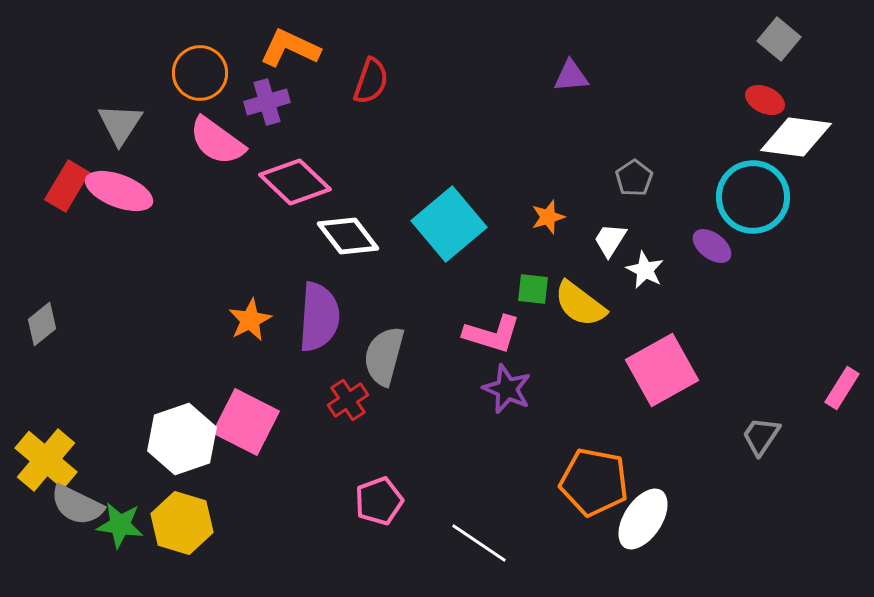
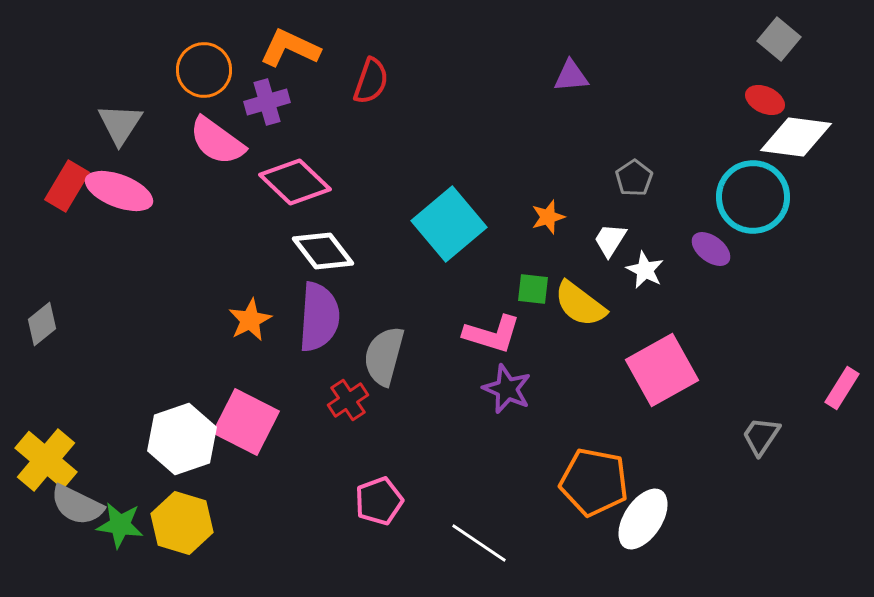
orange circle at (200, 73): moved 4 px right, 3 px up
white diamond at (348, 236): moved 25 px left, 15 px down
purple ellipse at (712, 246): moved 1 px left, 3 px down
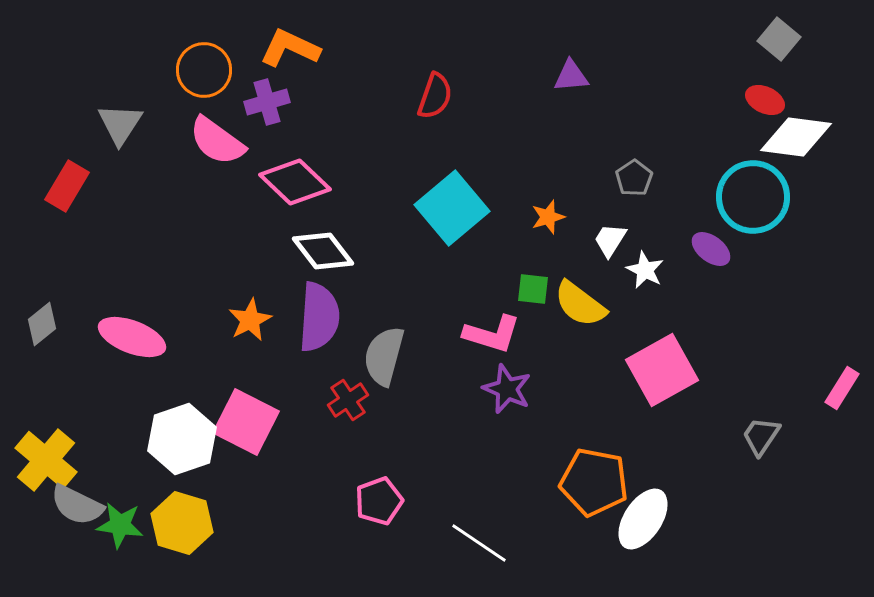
red semicircle at (371, 81): moved 64 px right, 15 px down
pink ellipse at (119, 191): moved 13 px right, 146 px down
cyan square at (449, 224): moved 3 px right, 16 px up
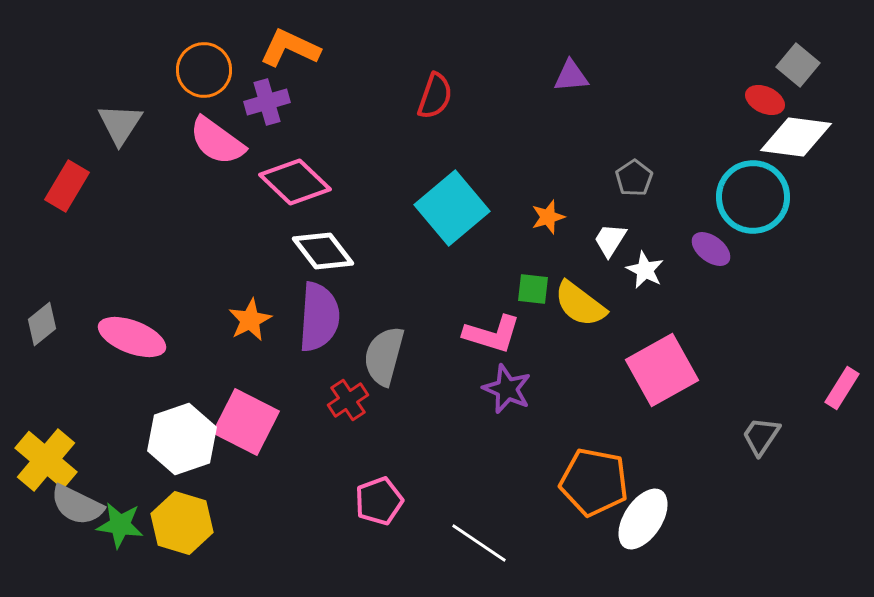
gray square at (779, 39): moved 19 px right, 26 px down
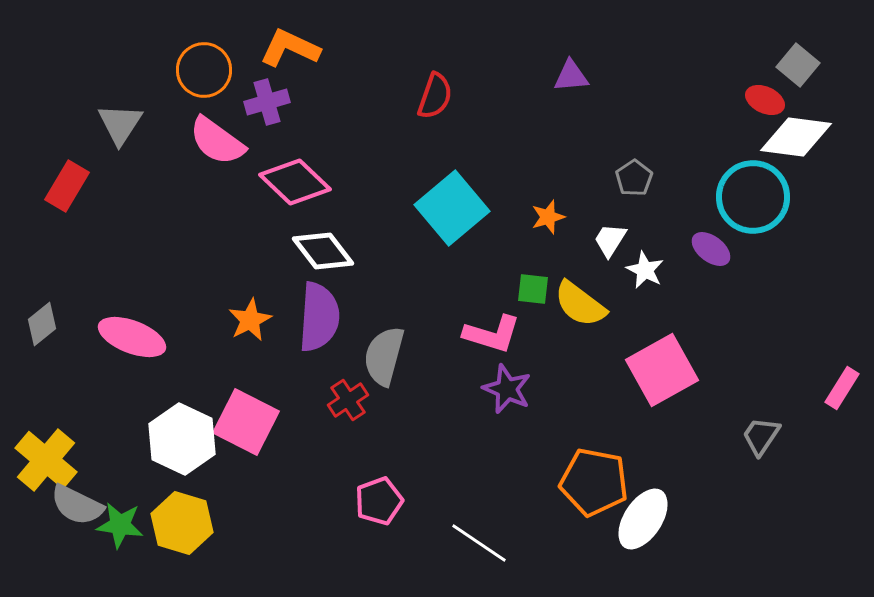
white hexagon at (182, 439): rotated 16 degrees counterclockwise
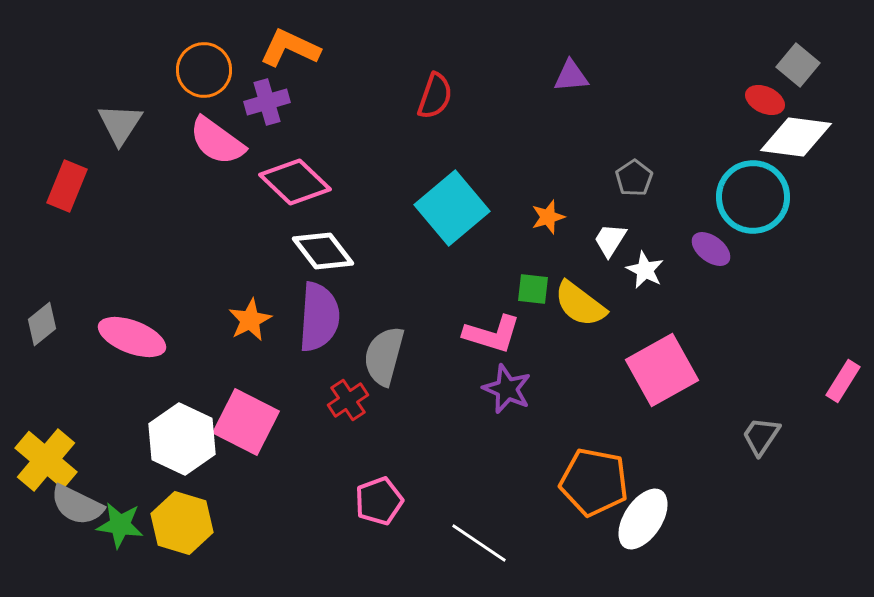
red rectangle at (67, 186): rotated 9 degrees counterclockwise
pink rectangle at (842, 388): moved 1 px right, 7 px up
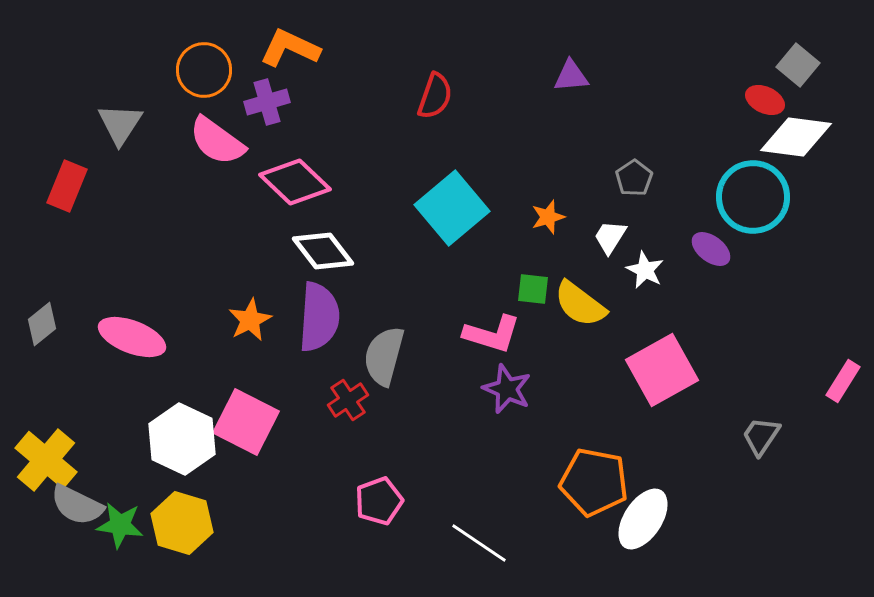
white trapezoid at (610, 240): moved 3 px up
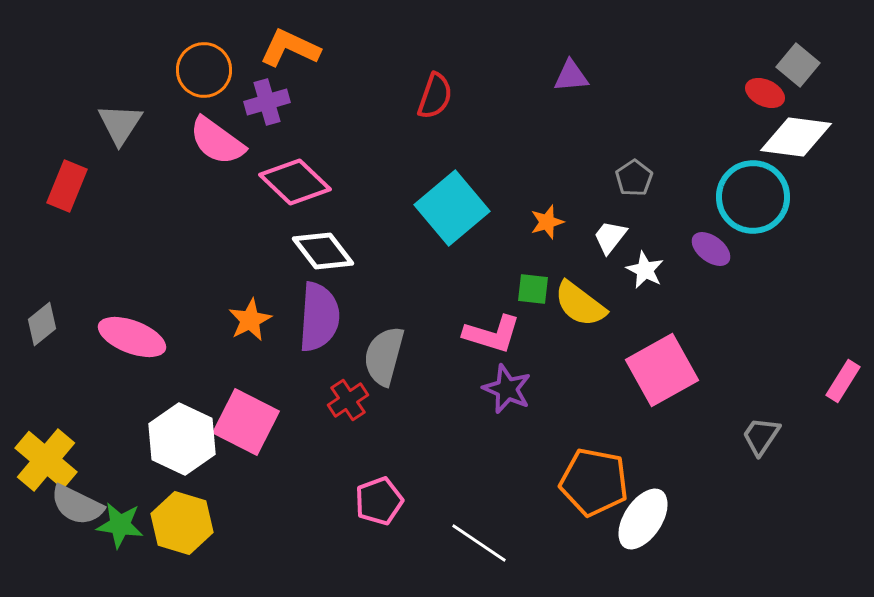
red ellipse at (765, 100): moved 7 px up
orange star at (548, 217): moved 1 px left, 5 px down
white trapezoid at (610, 237): rotated 6 degrees clockwise
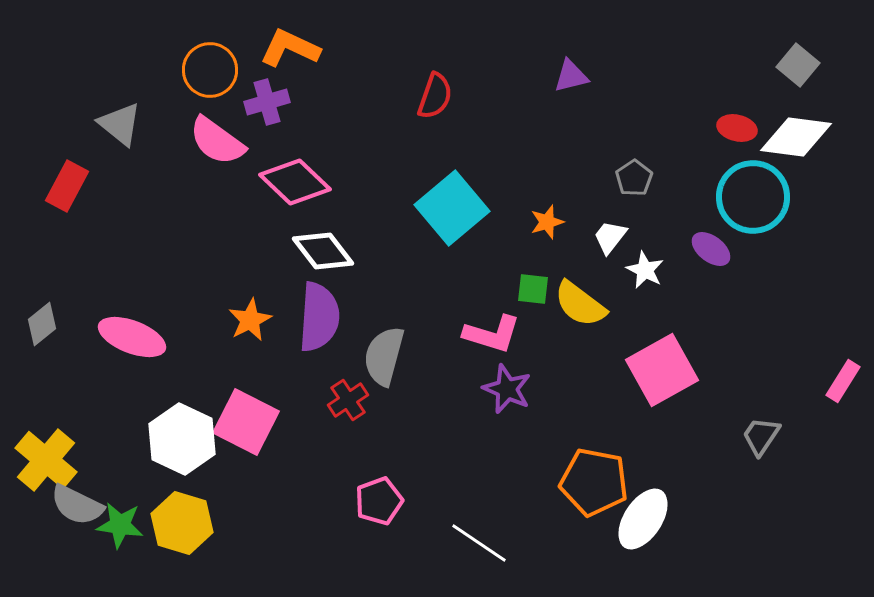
orange circle at (204, 70): moved 6 px right
purple triangle at (571, 76): rotated 9 degrees counterclockwise
red ellipse at (765, 93): moved 28 px left, 35 px down; rotated 12 degrees counterclockwise
gray triangle at (120, 124): rotated 24 degrees counterclockwise
red rectangle at (67, 186): rotated 6 degrees clockwise
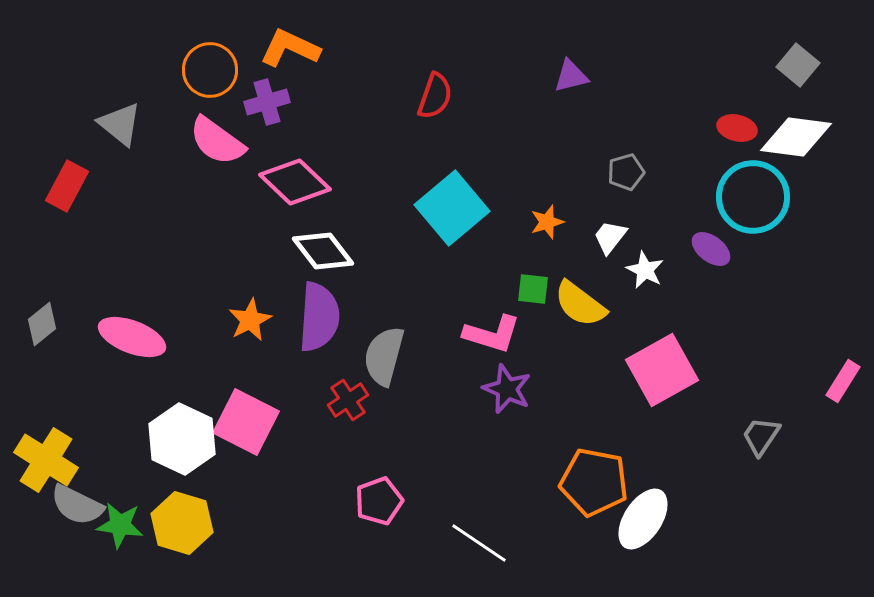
gray pentagon at (634, 178): moved 8 px left, 6 px up; rotated 18 degrees clockwise
yellow cross at (46, 460): rotated 8 degrees counterclockwise
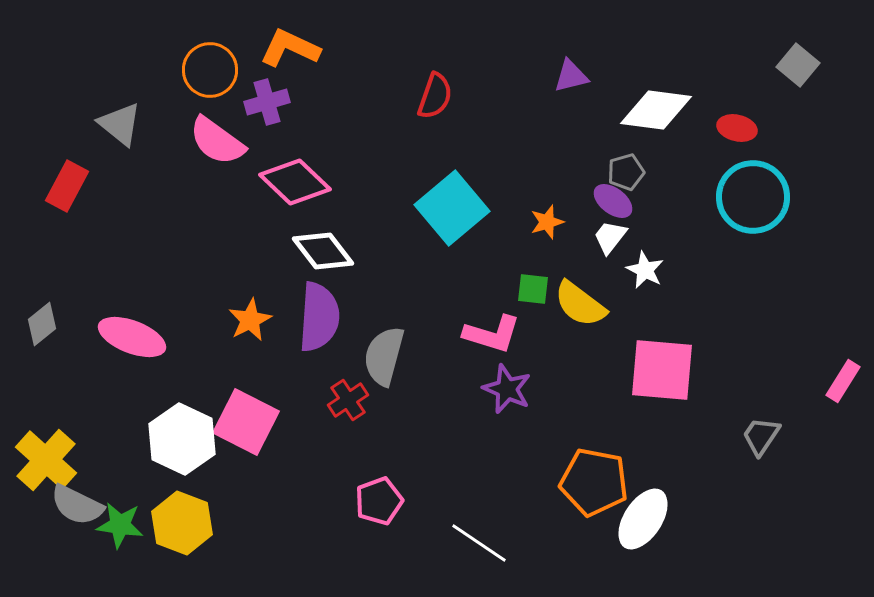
white diamond at (796, 137): moved 140 px left, 27 px up
purple ellipse at (711, 249): moved 98 px left, 48 px up
pink square at (662, 370): rotated 34 degrees clockwise
yellow cross at (46, 460): rotated 10 degrees clockwise
yellow hexagon at (182, 523): rotated 4 degrees clockwise
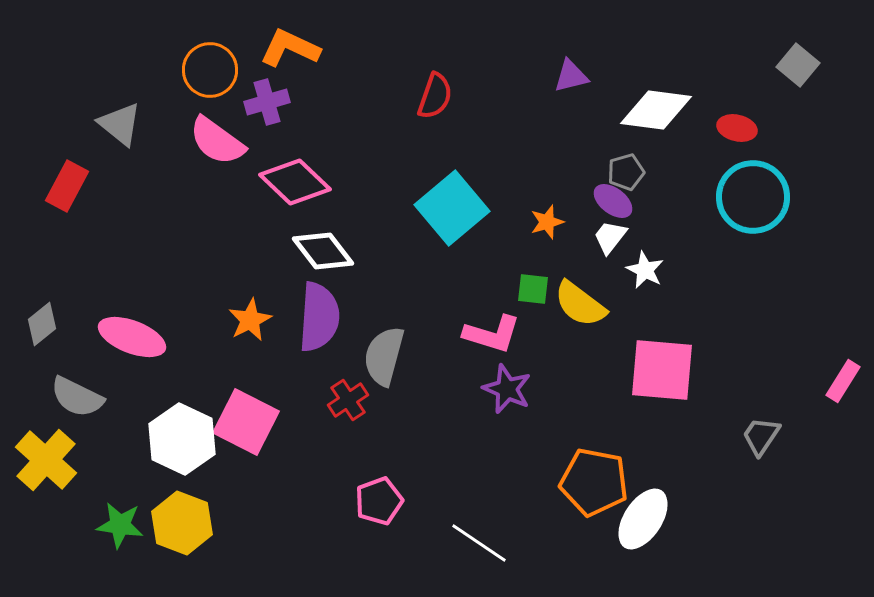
gray semicircle at (77, 505): moved 108 px up
